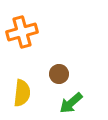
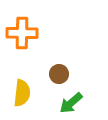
orange cross: moved 1 px down; rotated 16 degrees clockwise
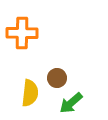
brown circle: moved 2 px left, 4 px down
yellow semicircle: moved 8 px right
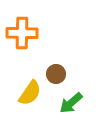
brown circle: moved 1 px left, 4 px up
yellow semicircle: rotated 28 degrees clockwise
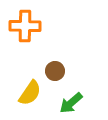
orange cross: moved 3 px right, 7 px up
brown circle: moved 1 px left, 3 px up
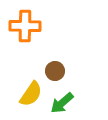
yellow semicircle: moved 1 px right, 1 px down
green arrow: moved 9 px left
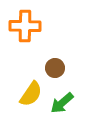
brown circle: moved 3 px up
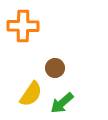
orange cross: moved 2 px left
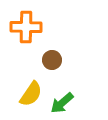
orange cross: moved 3 px right, 1 px down
brown circle: moved 3 px left, 8 px up
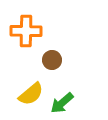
orange cross: moved 4 px down
yellow semicircle: rotated 16 degrees clockwise
